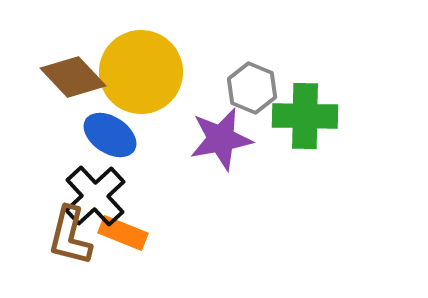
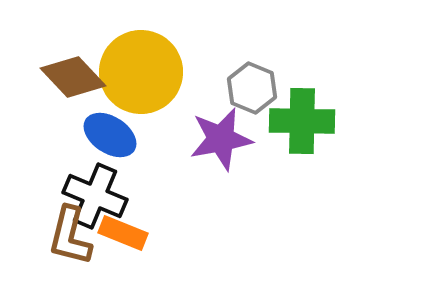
green cross: moved 3 px left, 5 px down
black cross: rotated 24 degrees counterclockwise
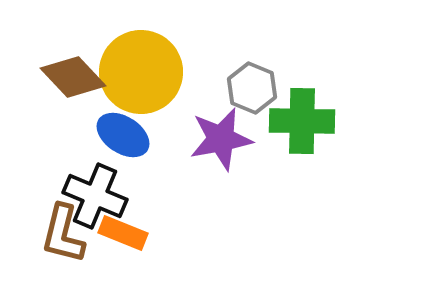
blue ellipse: moved 13 px right
brown L-shape: moved 7 px left, 2 px up
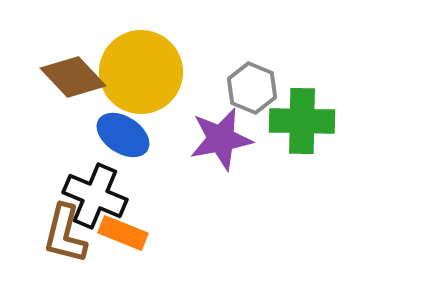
brown L-shape: moved 2 px right
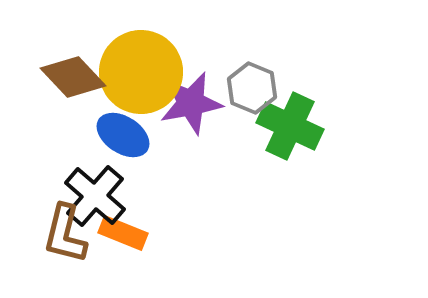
green cross: moved 12 px left, 5 px down; rotated 24 degrees clockwise
purple star: moved 30 px left, 36 px up
black cross: rotated 18 degrees clockwise
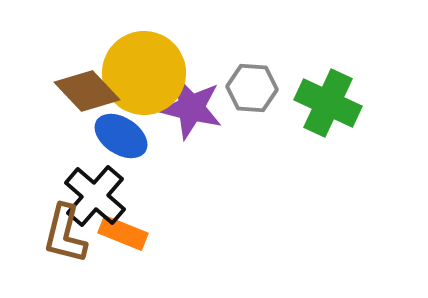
yellow circle: moved 3 px right, 1 px down
brown diamond: moved 14 px right, 14 px down
gray hexagon: rotated 18 degrees counterclockwise
purple star: moved 5 px down; rotated 24 degrees clockwise
green cross: moved 38 px right, 23 px up
blue ellipse: moved 2 px left, 1 px down
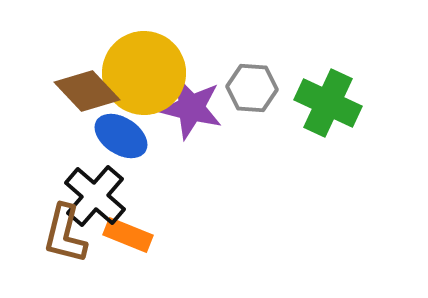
orange rectangle: moved 5 px right, 2 px down
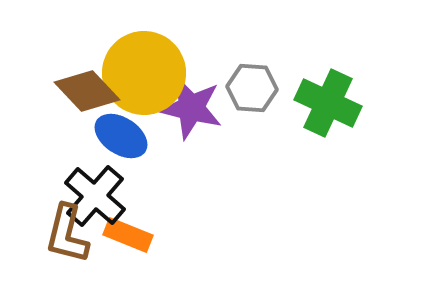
brown L-shape: moved 2 px right
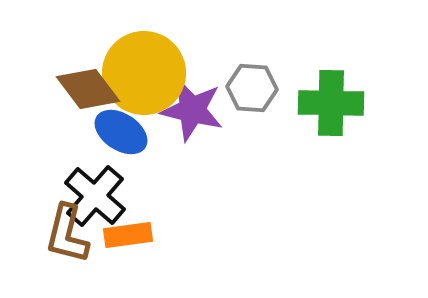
brown diamond: moved 1 px right, 2 px up; rotated 6 degrees clockwise
green cross: moved 3 px right; rotated 24 degrees counterclockwise
purple star: moved 1 px right, 2 px down
blue ellipse: moved 4 px up
orange rectangle: rotated 30 degrees counterclockwise
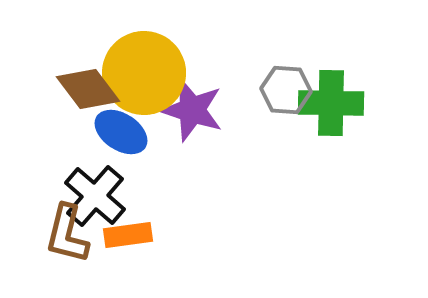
gray hexagon: moved 34 px right, 2 px down
purple star: rotated 4 degrees clockwise
